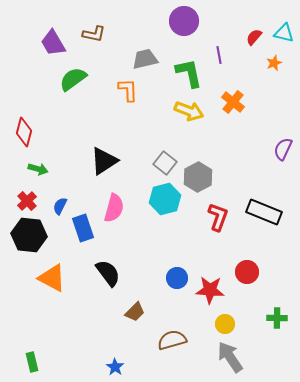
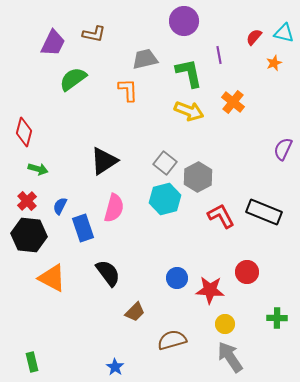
purple trapezoid: rotated 124 degrees counterclockwise
red L-shape: moved 3 px right, 1 px up; rotated 48 degrees counterclockwise
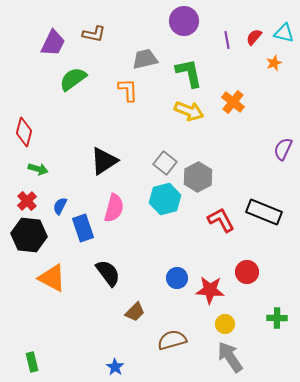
purple line: moved 8 px right, 15 px up
red L-shape: moved 4 px down
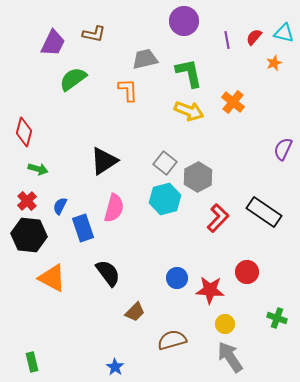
black rectangle: rotated 12 degrees clockwise
red L-shape: moved 3 px left, 2 px up; rotated 72 degrees clockwise
green cross: rotated 18 degrees clockwise
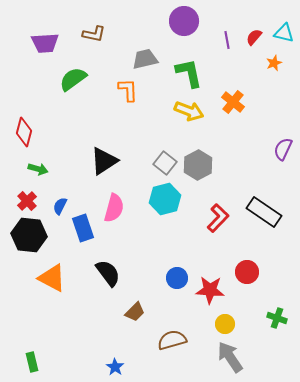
purple trapezoid: moved 8 px left; rotated 60 degrees clockwise
gray hexagon: moved 12 px up
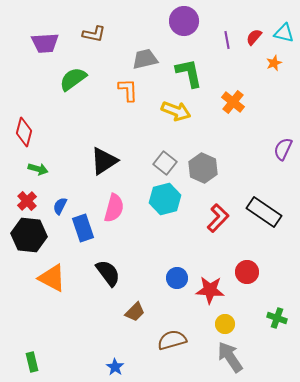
yellow arrow: moved 13 px left
gray hexagon: moved 5 px right, 3 px down; rotated 8 degrees counterclockwise
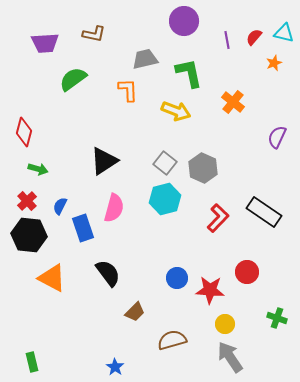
purple semicircle: moved 6 px left, 12 px up
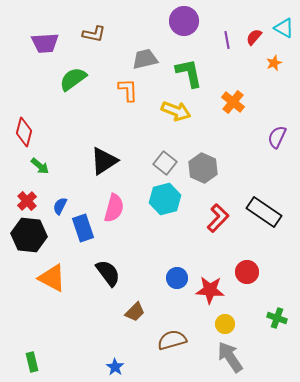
cyan triangle: moved 5 px up; rotated 15 degrees clockwise
green arrow: moved 2 px right, 3 px up; rotated 24 degrees clockwise
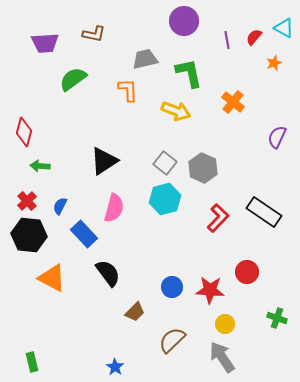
green arrow: rotated 144 degrees clockwise
blue rectangle: moved 1 px right, 6 px down; rotated 24 degrees counterclockwise
blue circle: moved 5 px left, 9 px down
brown semicircle: rotated 28 degrees counterclockwise
gray arrow: moved 8 px left
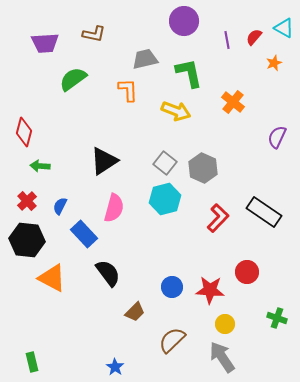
black hexagon: moved 2 px left, 5 px down
